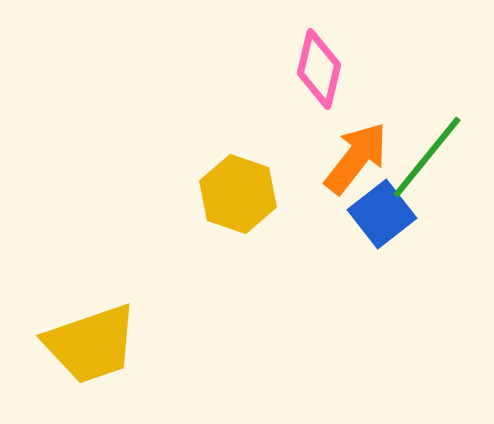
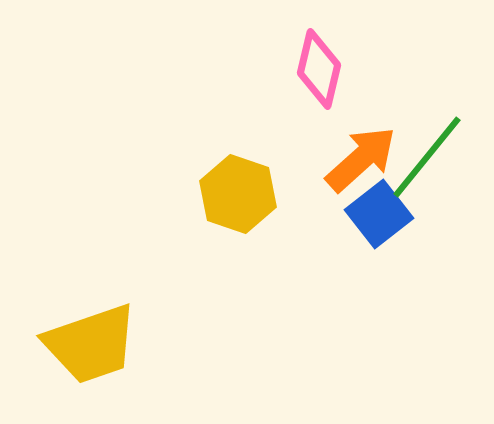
orange arrow: moved 5 px right, 1 px down; rotated 10 degrees clockwise
blue square: moved 3 px left
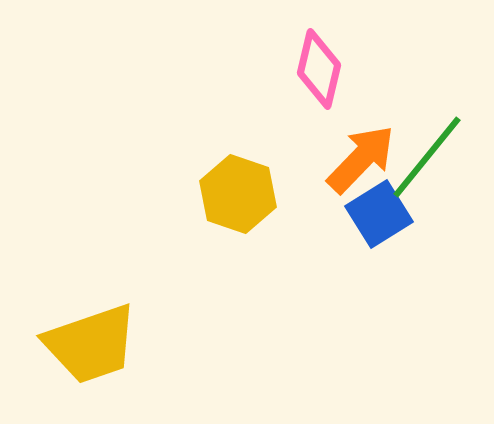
orange arrow: rotated 4 degrees counterclockwise
blue square: rotated 6 degrees clockwise
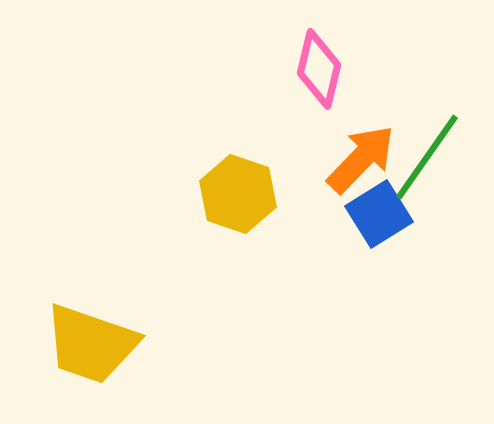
green line: rotated 4 degrees counterclockwise
yellow trapezoid: rotated 38 degrees clockwise
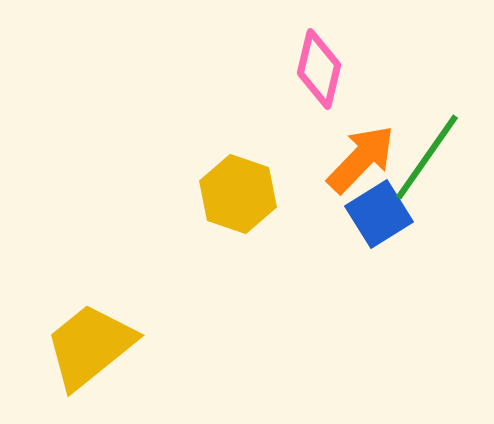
yellow trapezoid: moved 1 px left, 2 px down; rotated 122 degrees clockwise
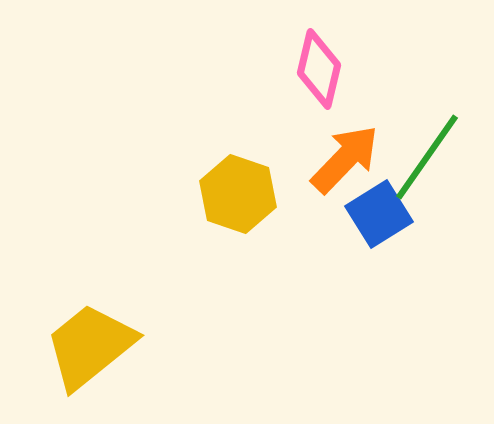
orange arrow: moved 16 px left
